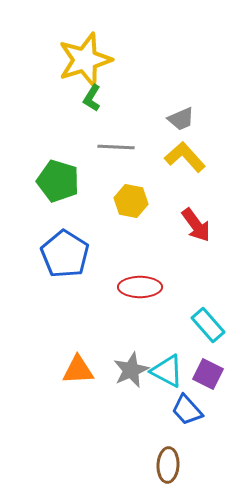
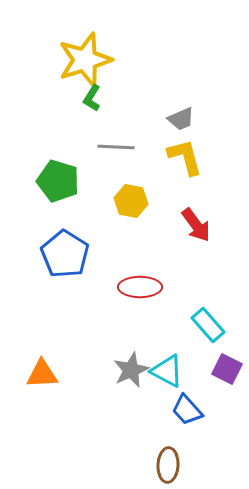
yellow L-shape: rotated 27 degrees clockwise
orange triangle: moved 36 px left, 4 px down
purple square: moved 19 px right, 5 px up
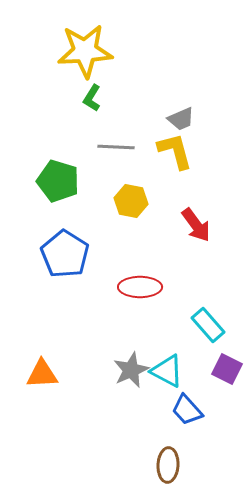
yellow star: moved 9 px up; rotated 14 degrees clockwise
yellow L-shape: moved 10 px left, 6 px up
